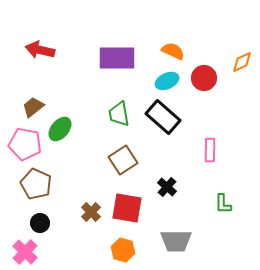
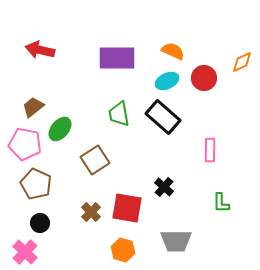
brown square: moved 28 px left
black cross: moved 3 px left
green L-shape: moved 2 px left, 1 px up
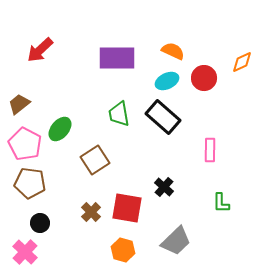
red arrow: rotated 56 degrees counterclockwise
brown trapezoid: moved 14 px left, 3 px up
pink pentagon: rotated 16 degrees clockwise
brown pentagon: moved 6 px left, 1 px up; rotated 16 degrees counterclockwise
gray trapezoid: rotated 44 degrees counterclockwise
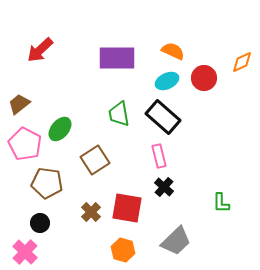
pink rectangle: moved 51 px left, 6 px down; rotated 15 degrees counterclockwise
brown pentagon: moved 17 px right
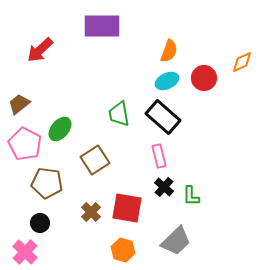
orange semicircle: moved 4 px left; rotated 85 degrees clockwise
purple rectangle: moved 15 px left, 32 px up
green L-shape: moved 30 px left, 7 px up
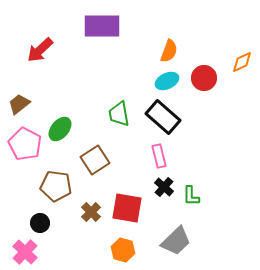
brown pentagon: moved 9 px right, 3 px down
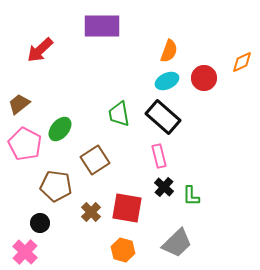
gray trapezoid: moved 1 px right, 2 px down
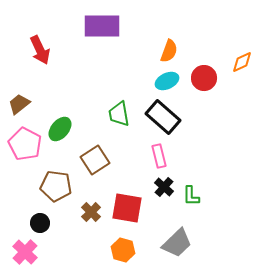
red arrow: rotated 72 degrees counterclockwise
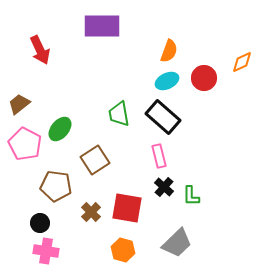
pink cross: moved 21 px right, 1 px up; rotated 35 degrees counterclockwise
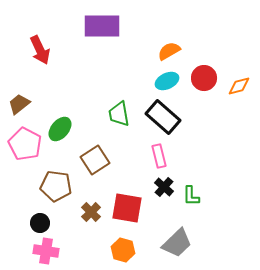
orange semicircle: rotated 140 degrees counterclockwise
orange diamond: moved 3 px left, 24 px down; rotated 10 degrees clockwise
